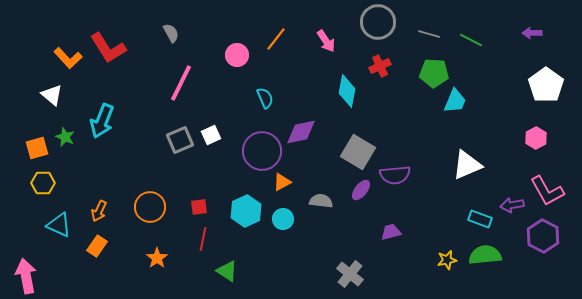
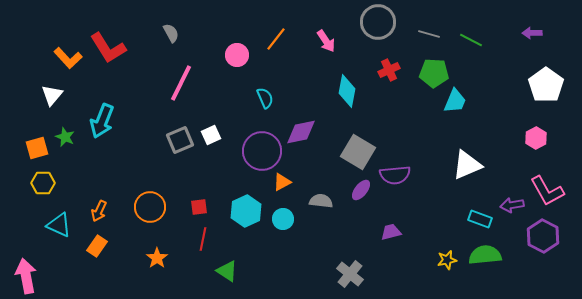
red cross at (380, 66): moved 9 px right, 4 px down
white triangle at (52, 95): rotated 30 degrees clockwise
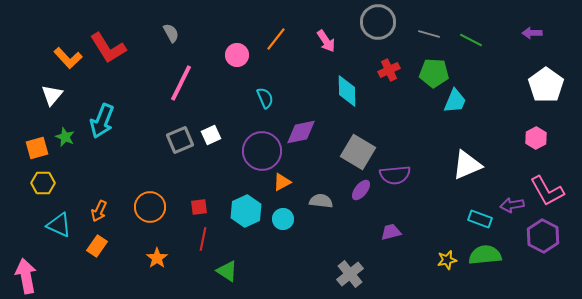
cyan diamond at (347, 91): rotated 12 degrees counterclockwise
gray cross at (350, 274): rotated 12 degrees clockwise
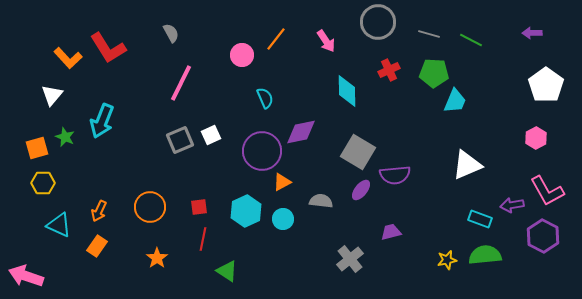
pink circle at (237, 55): moved 5 px right
gray cross at (350, 274): moved 15 px up
pink arrow at (26, 276): rotated 60 degrees counterclockwise
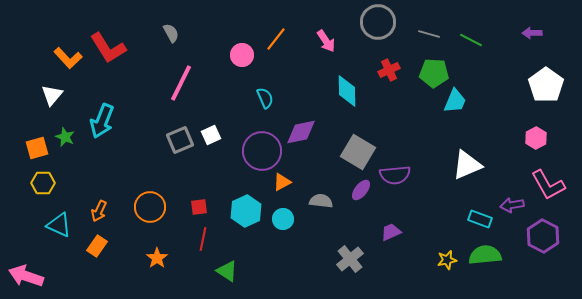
pink L-shape at (547, 191): moved 1 px right, 6 px up
purple trapezoid at (391, 232): rotated 10 degrees counterclockwise
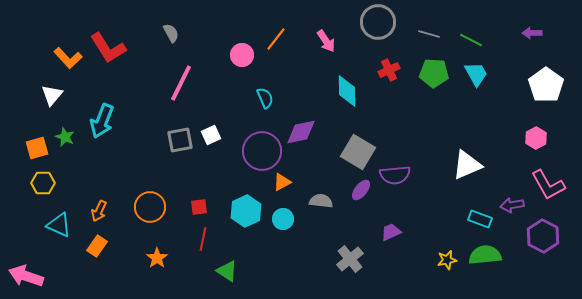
cyan trapezoid at (455, 101): moved 21 px right, 27 px up; rotated 52 degrees counterclockwise
gray square at (180, 140): rotated 12 degrees clockwise
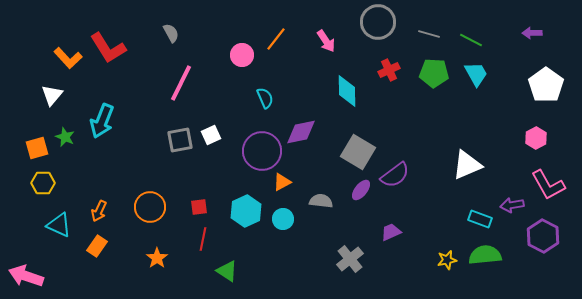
purple semicircle at (395, 175): rotated 32 degrees counterclockwise
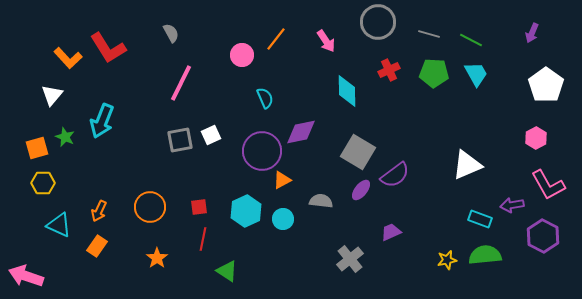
purple arrow at (532, 33): rotated 66 degrees counterclockwise
orange triangle at (282, 182): moved 2 px up
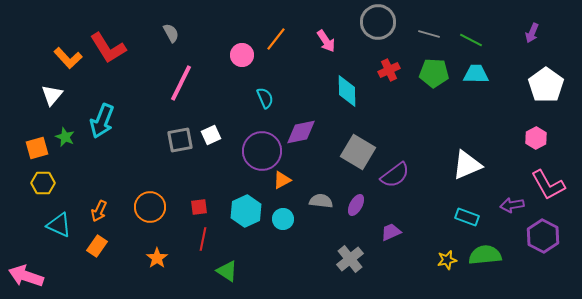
cyan trapezoid at (476, 74): rotated 60 degrees counterclockwise
purple ellipse at (361, 190): moved 5 px left, 15 px down; rotated 10 degrees counterclockwise
cyan rectangle at (480, 219): moved 13 px left, 2 px up
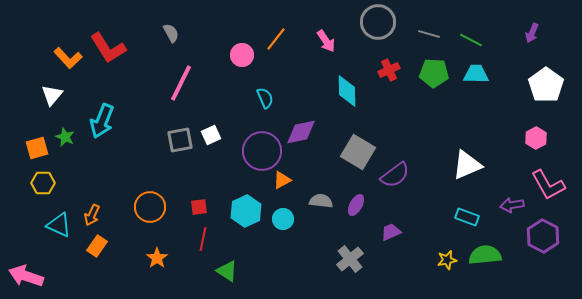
orange arrow at (99, 211): moved 7 px left, 4 px down
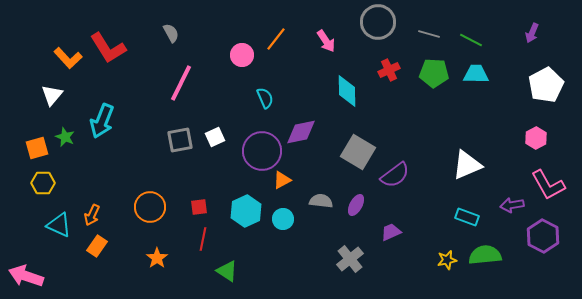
white pentagon at (546, 85): rotated 8 degrees clockwise
white square at (211, 135): moved 4 px right, 2 px down
